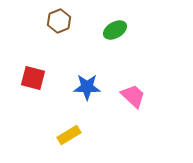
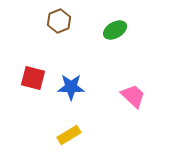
blue star: moved 16 px left
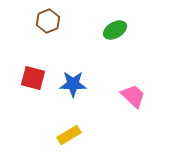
brown hexagon: moved 11 px left
blue star: moved 2 px right, 3 px up
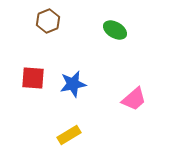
green ellipse: rotated 60 degrees clockwise
red square: rotated 10 degrees counterclockwise
blue star: rotated 12 degrees counterclockwise
pink trapezoid: moved 1 px right, 3 px down; rotated 96 degrees clockwise
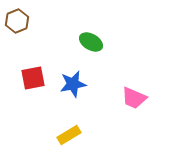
brown hexagon: moved 31 px left
green ellipse: moved 24 px left, 12 px down
red square: rotated 15 degrees counterclockwise
pink trapezoid: moved 1 px up; rotated 64 degrees clockwise
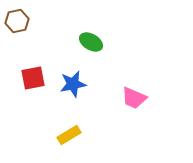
brown hexagon: rotated 10 degrees clockwise
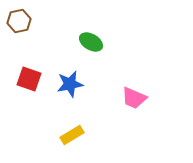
brown hexagon: moved 2 px right
red square: moved 4 px left, 1 px down; rotated 30 degrees clockwise
blue star: moved 3 px left
yellow rectangle: moved 3 px right
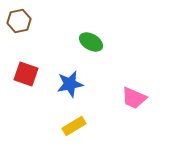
red square: moved 3 px left, 5 px up
yellow rectangle: moved 2 px right, 9 px up
